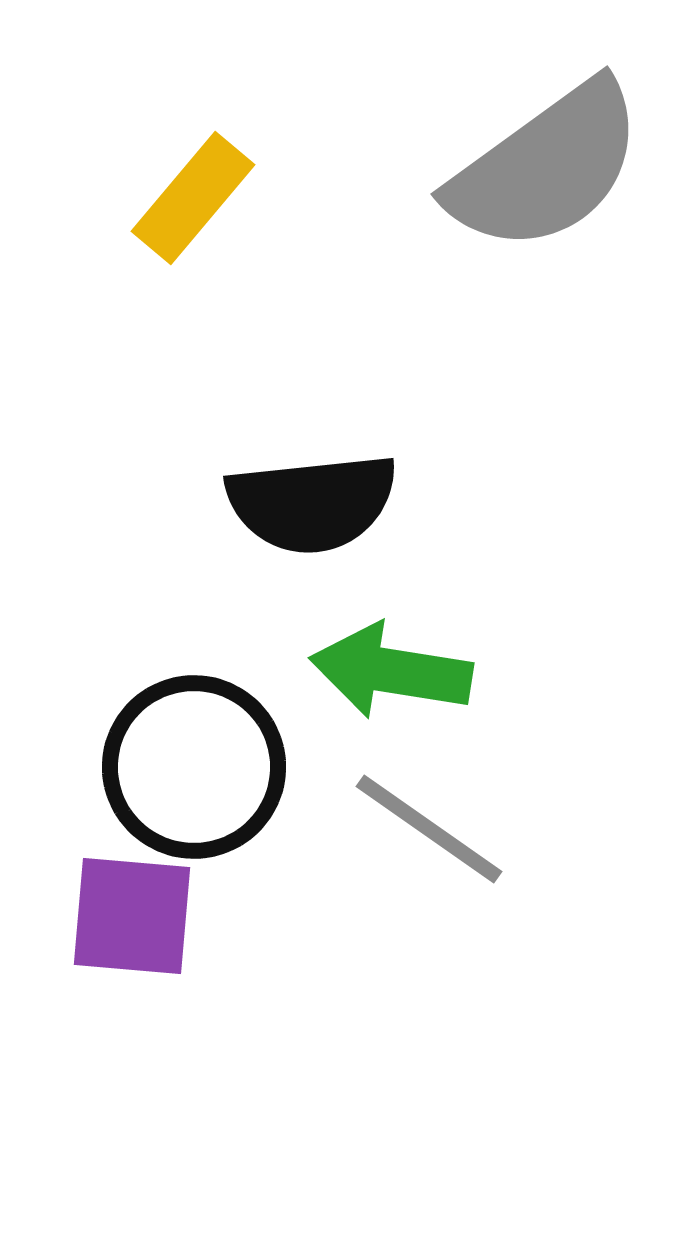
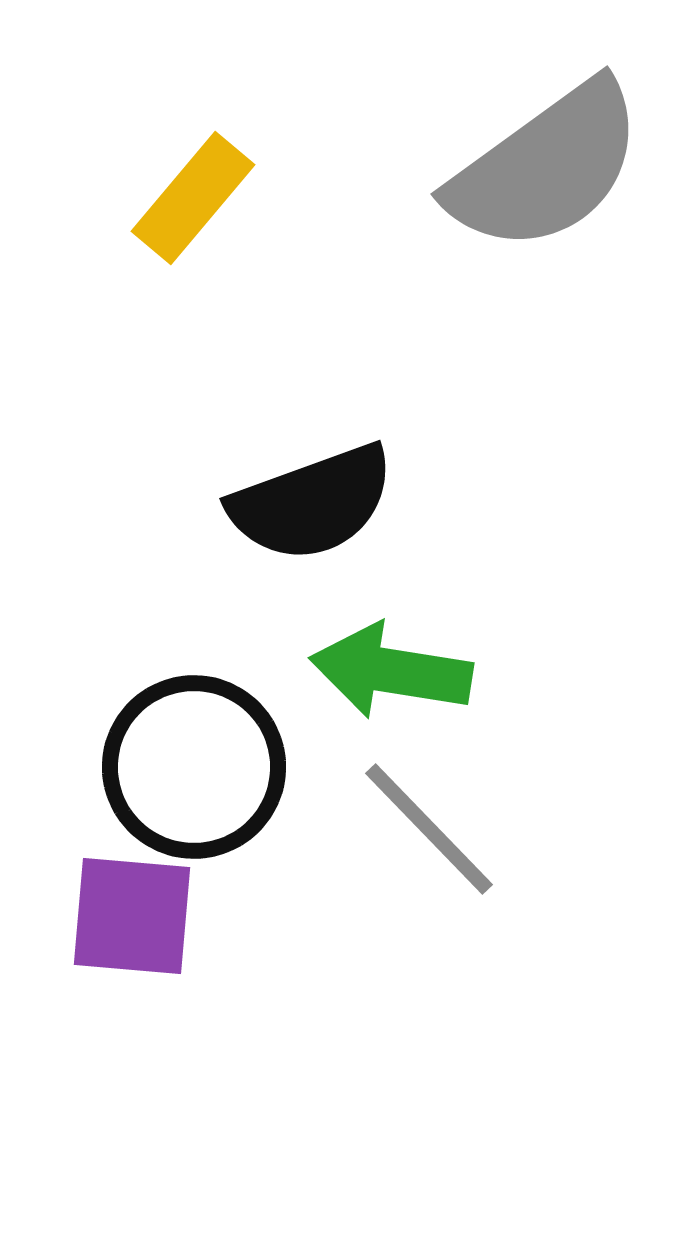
black semicircle: rotated 14 degrees counterclockwise
gray line: rotated 11 degrees clockwise
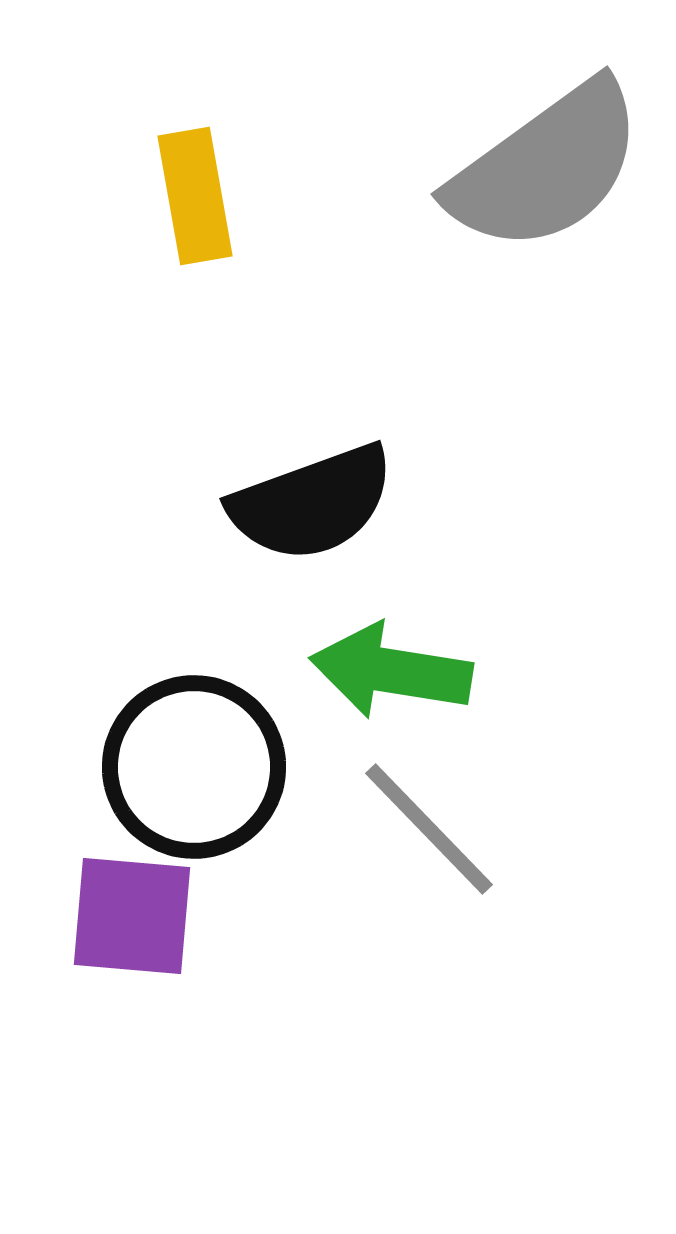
yellow rectangle: moved 2 px right, 2 px up; rotated 50 degrees counterclockwise
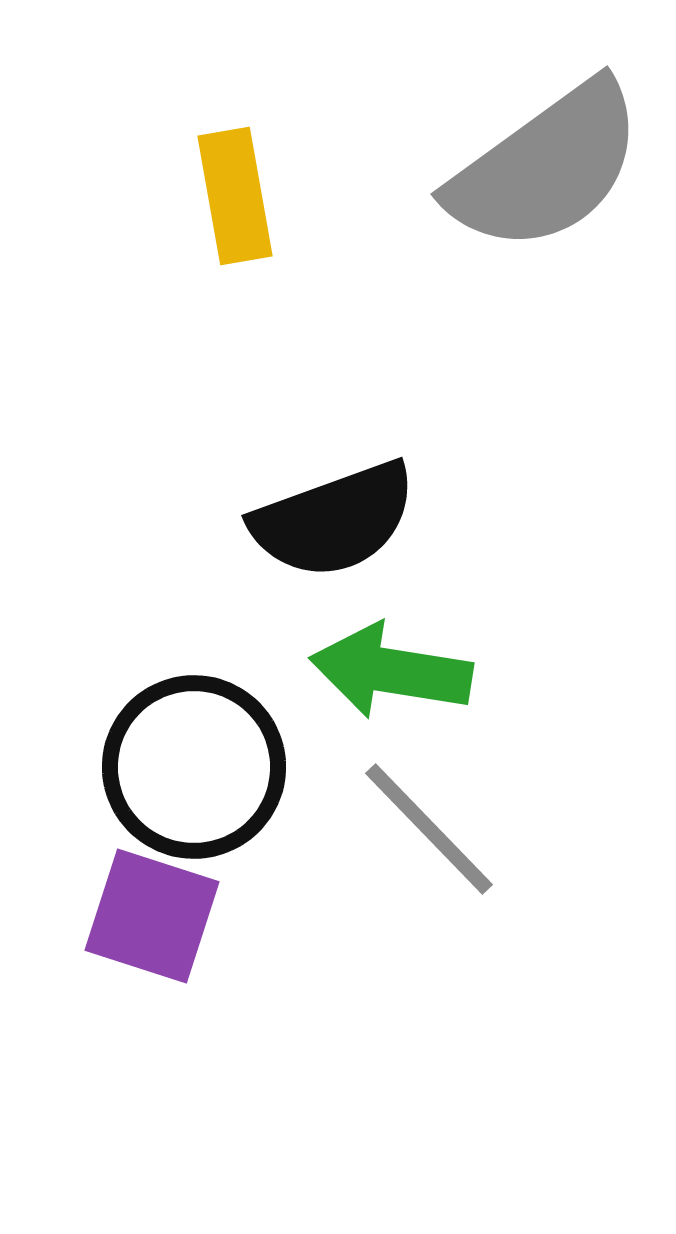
yellow rectangle: moved 40 px right
black semicircle: moved 22 px right, 17 px down
purple square: moved 20 px right; rotated 13 degrees clockwise
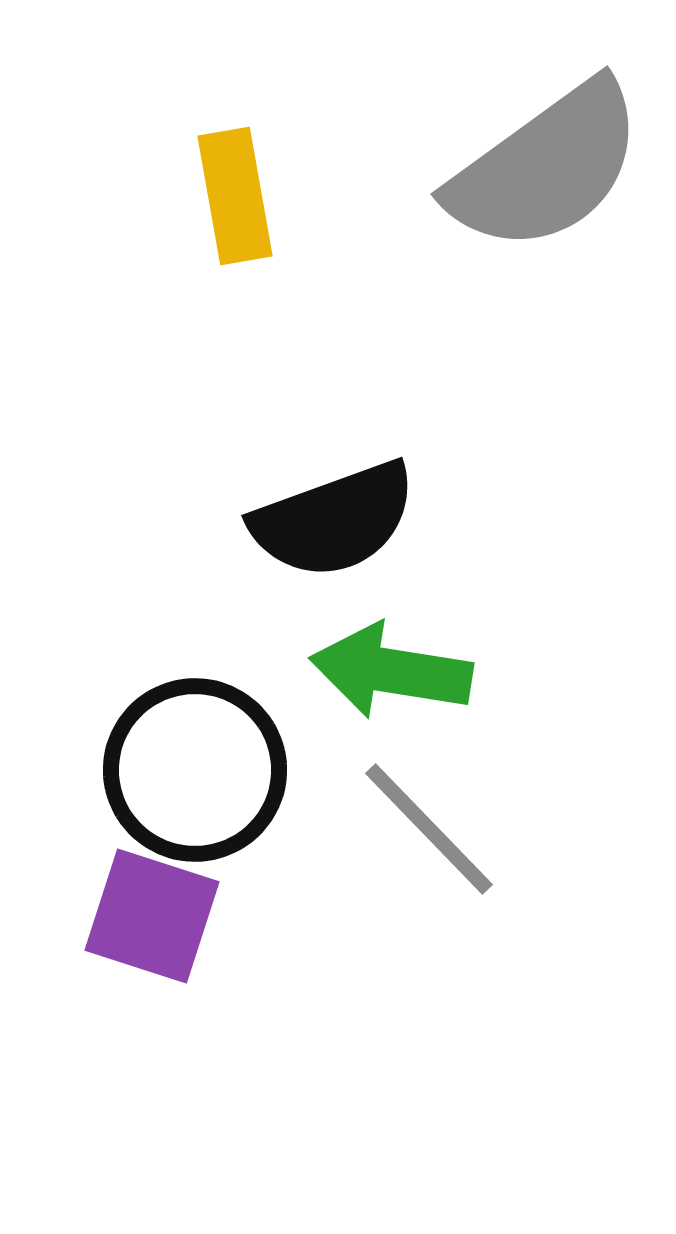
black circle: moved 1 px right, 3 px down
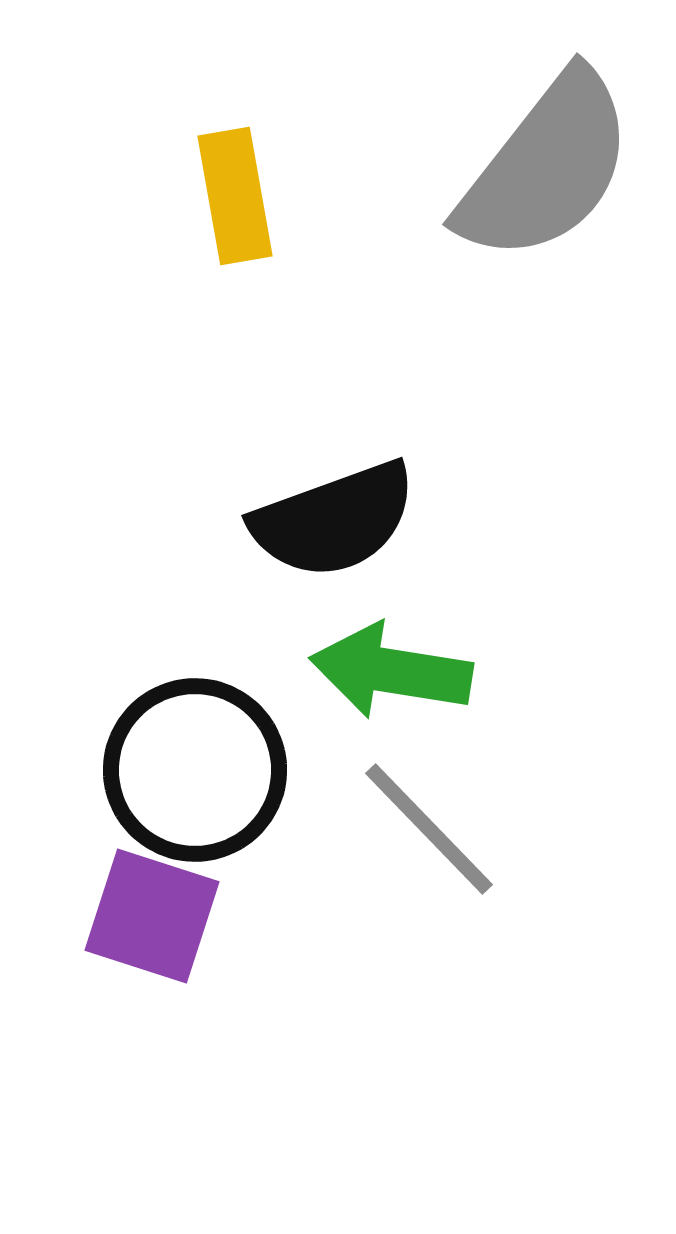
gray semicircle: rotated 16 degrees counterclockwise
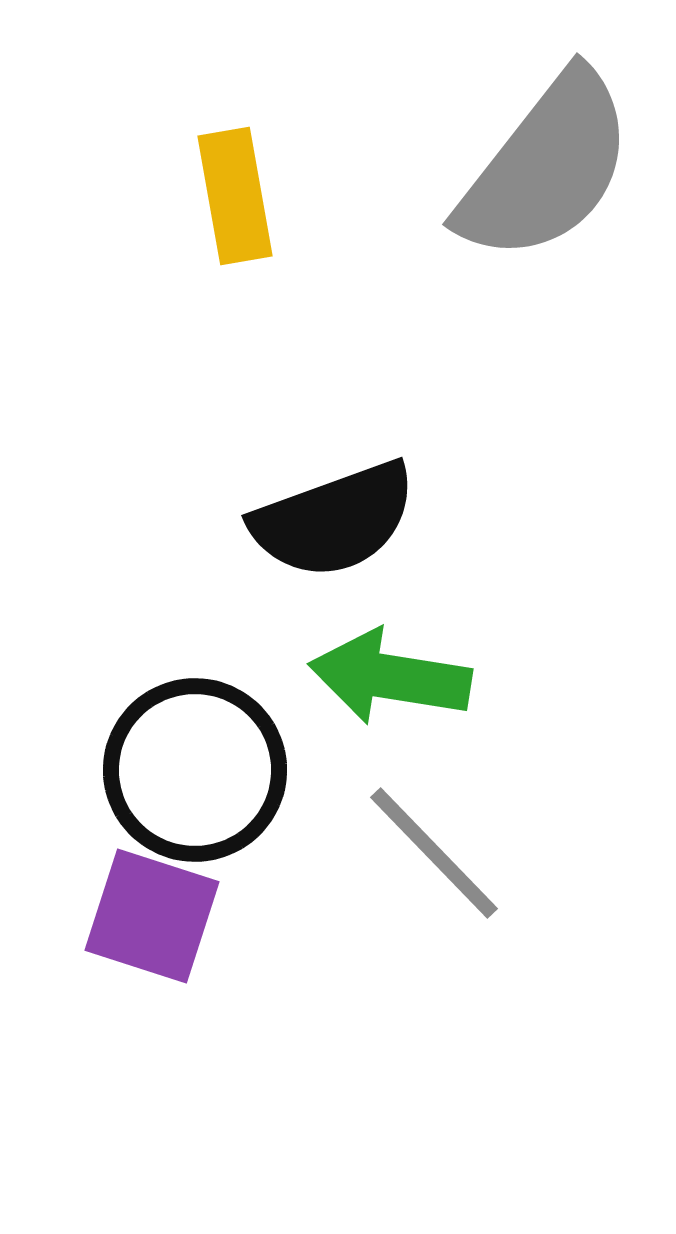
green arrow: moved 1 px left, 6 px down
gray line: moved 5 px right, 24 px down
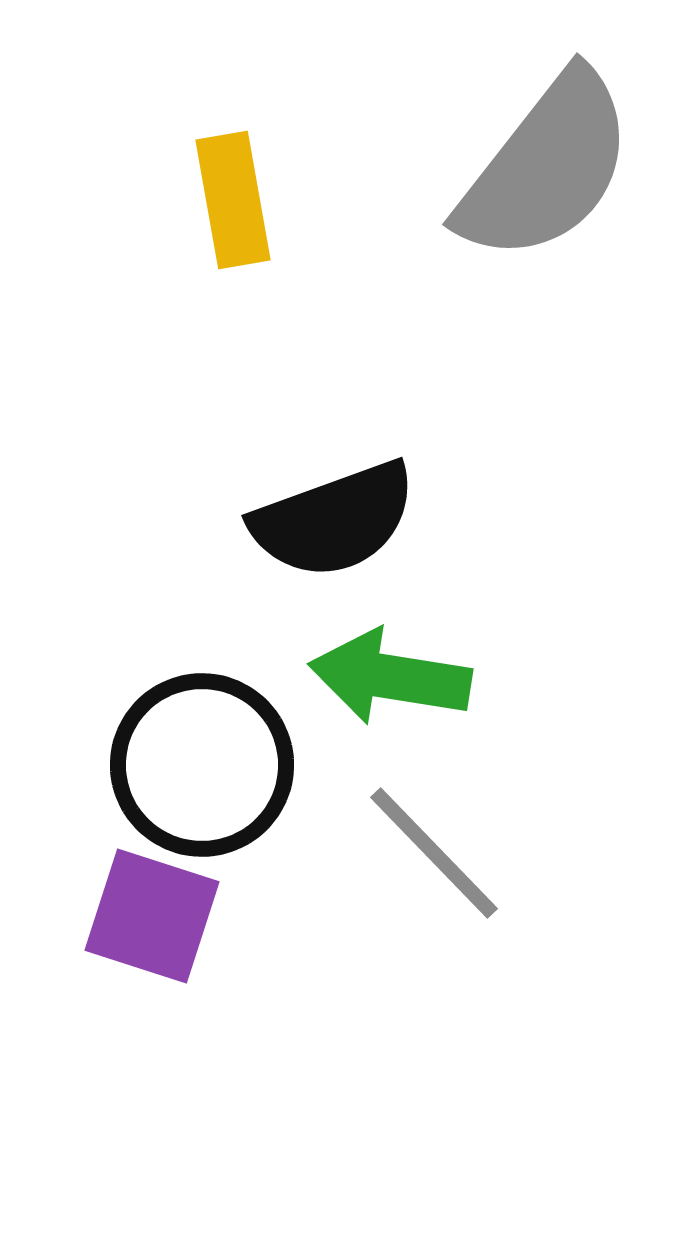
yellow rectangle: moved 2 px left, 4 px down
black circle: moved 7 px right, 5 px up
